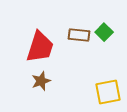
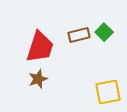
brown rectangle: rotated 20 degrees counterclockwise
brown star: moved 3 px left, 2 px up
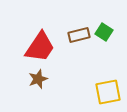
green square: rotated 12 degrees counterclockwise
red trapezoid: rotated 16 degrees clockwise
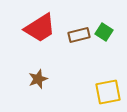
red trapezoid: moved 19 px up; rotated 24 degrees clockwise
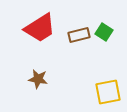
brown star: rotated 30 degrees clockwise
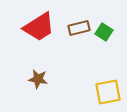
red trapezoid: moved 1 px left, 1 px up
brown rectangle: moved 7 px up
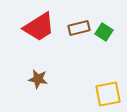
yellow square: moved 2 px down
